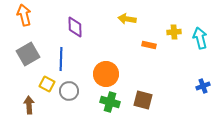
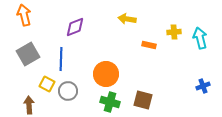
purple diamond: rotated 70 degrees clockwise
gray circle: moved 1 px left
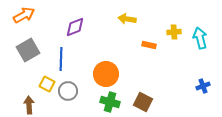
orange arrow: rotated 75 degrees clockwise
gray square: moved 4 px up
brown square: moved 2 px down; rotated 12 degrees clockwise
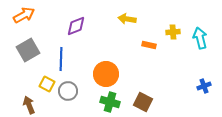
purple diamond: moved 1 px right, 1 px up
yellow cross: moved 1 px left
blue cross: moved 1 px right
brown arrow: rotated 18 degrees counterclockwise
